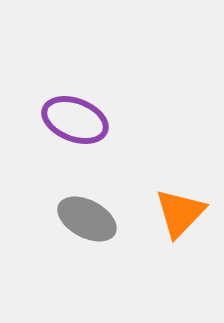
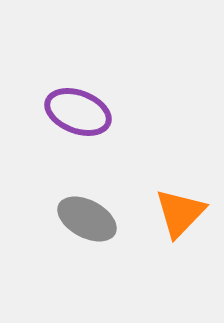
purple ellipse: moved 3 px right, 8 px up
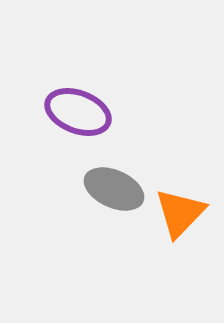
gray ellipse: moved 27 px right, 30 px up; rotated 4 degrees counterclockwise
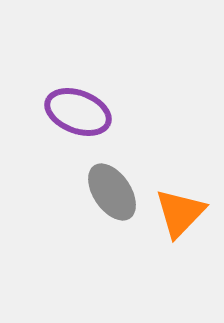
gray ellipse: moved 2 px left, 3 px down; rotated 32 degrees clockwise
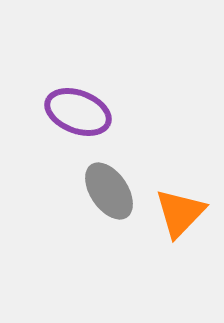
gray ellipse: moved 3 px left, 1 px up
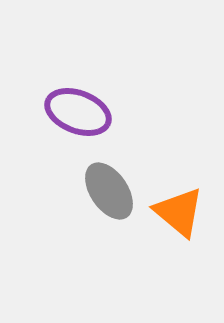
orange triangle: moved 1 px left, 1 px up; rotated 34 degrees counterclockwise
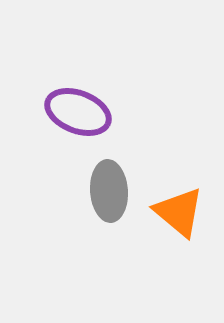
gray ellipse: rotated 30 degrees clockwise
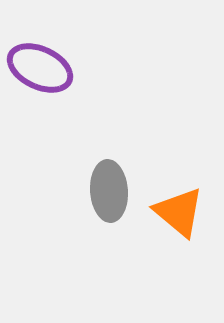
purple ellipse: moved 38 px left, 44 px up; rotated 4 degrees clockwise
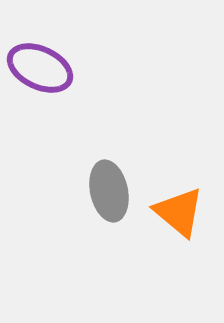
gray ellipse: rotated 8 degrees counterclockwise
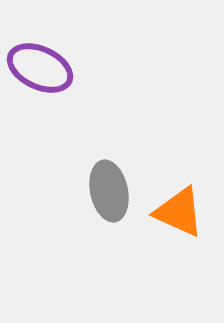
orange triangle: rotated 16 degrees counterclockwise
